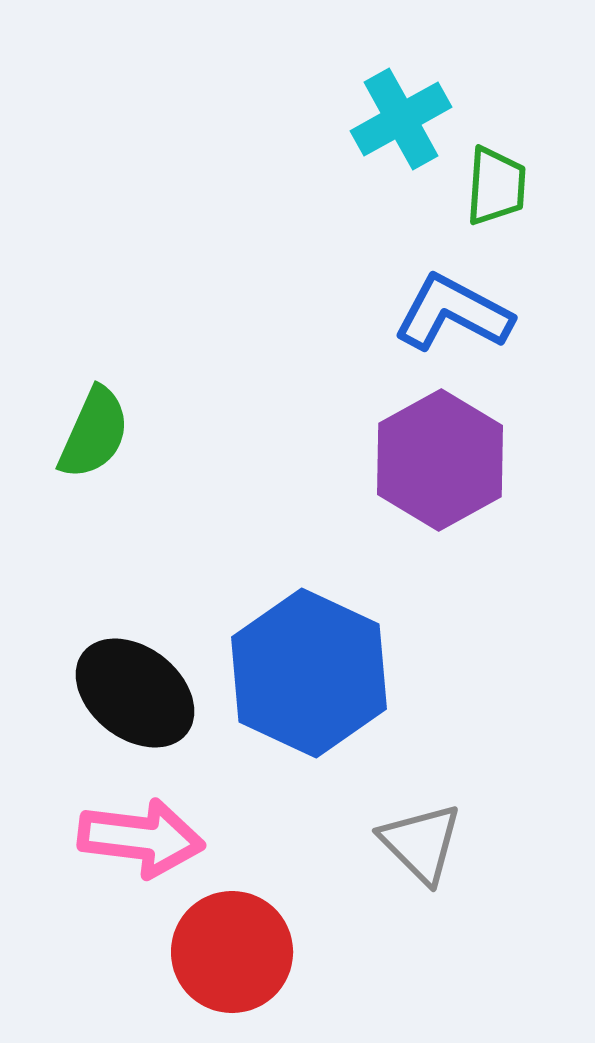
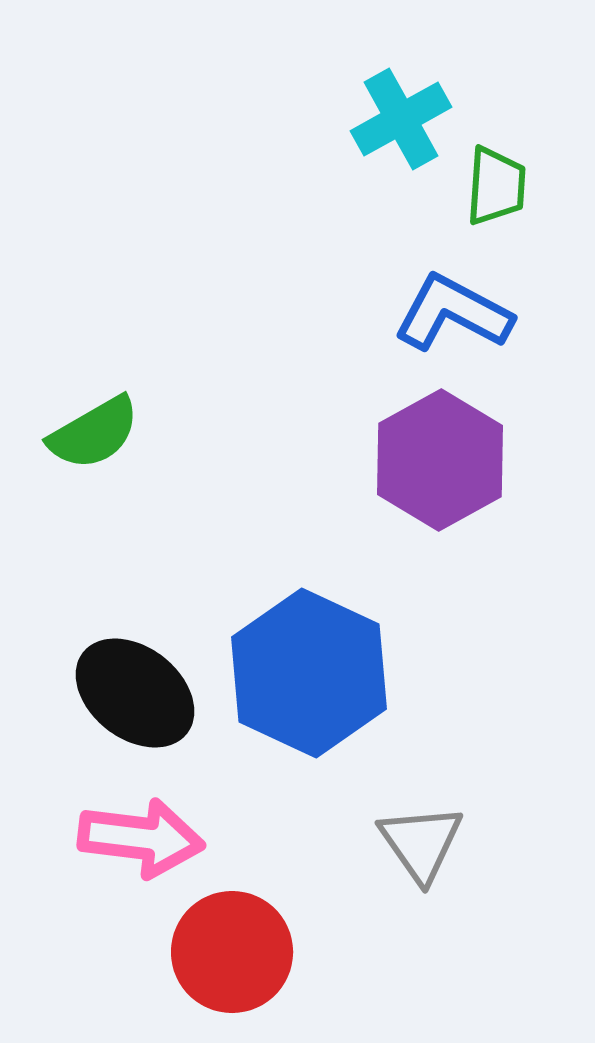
green semicircle: rotated 36 degrees clockwise
gray triangle: rotated 10 degrees clockwise
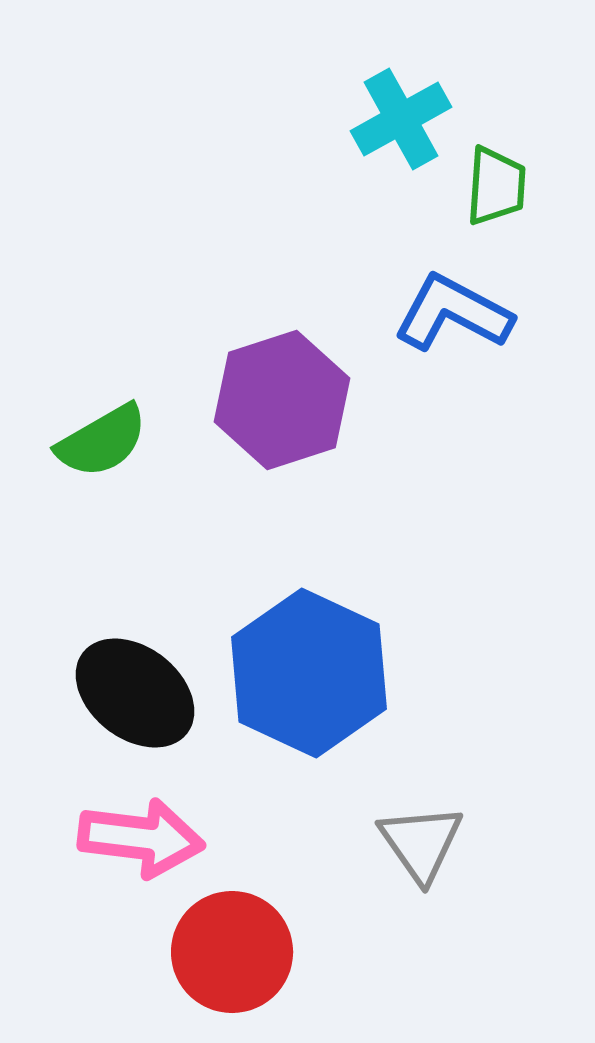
green semicircle: moved 8 px right, 8 px down
purple hexagon: moved 158 px left, 60 px up; rotated 11 degrees clockwise
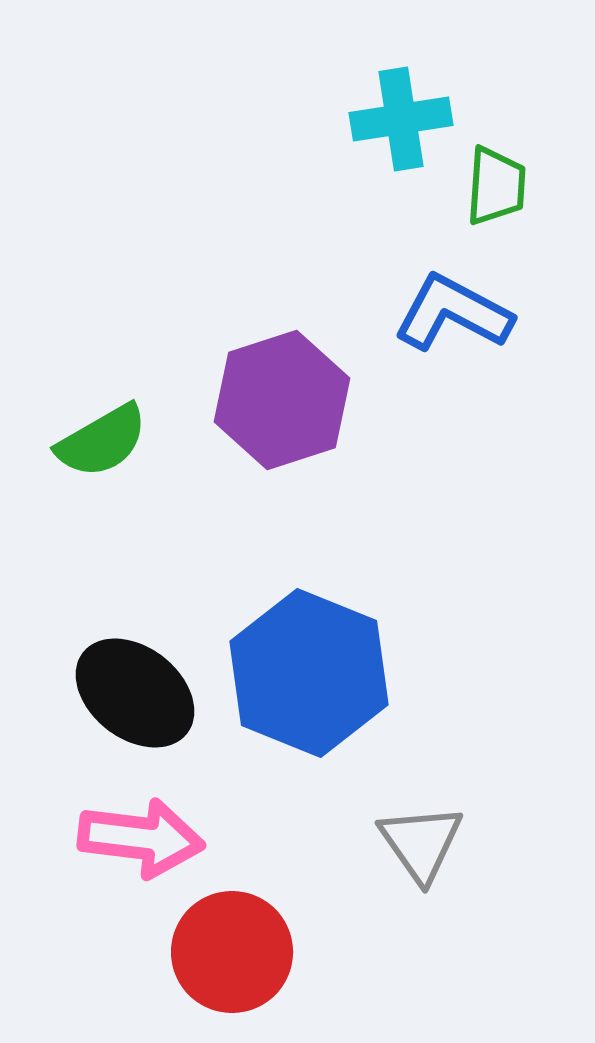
cyan cross: rotated 20 degrees clockwise
blue hexagon: rotated 3 degrees counterclockwise
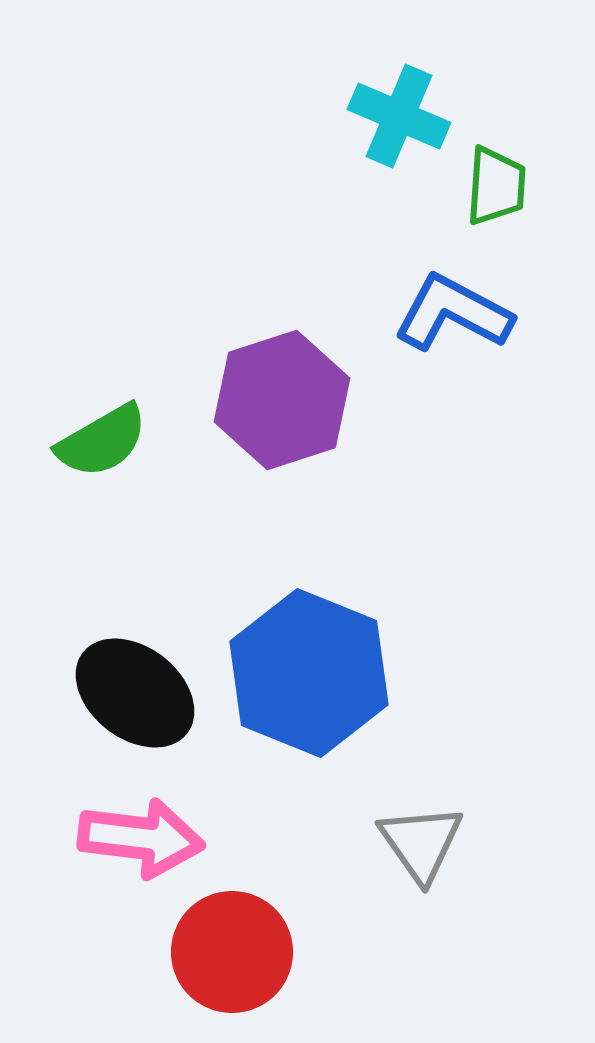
cyan cross: moved 2 px left, 3 px up; rotated 32 degrees clockwise
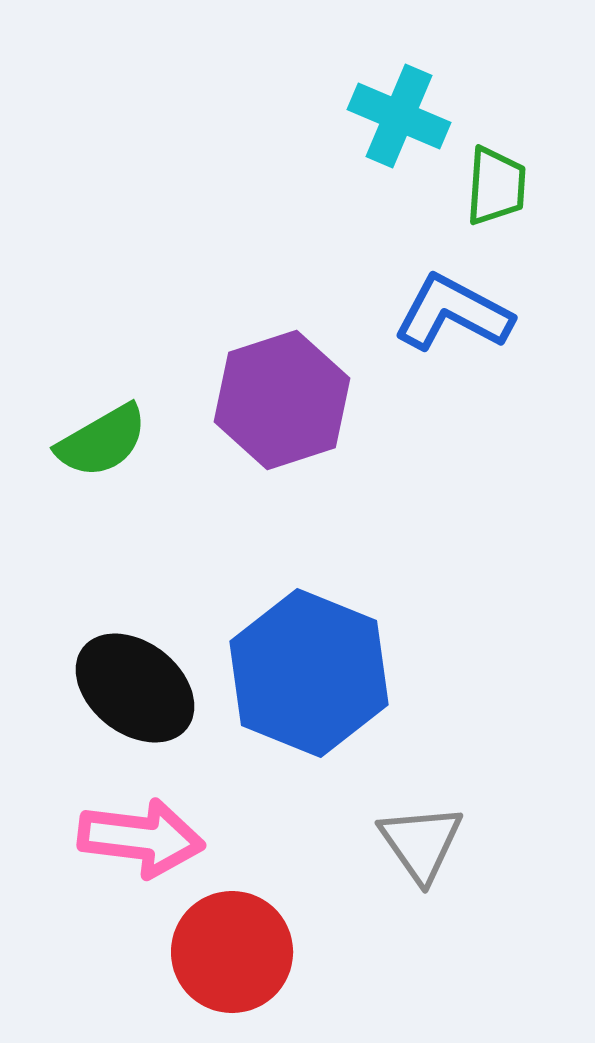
black ellipse: moved 5 px up
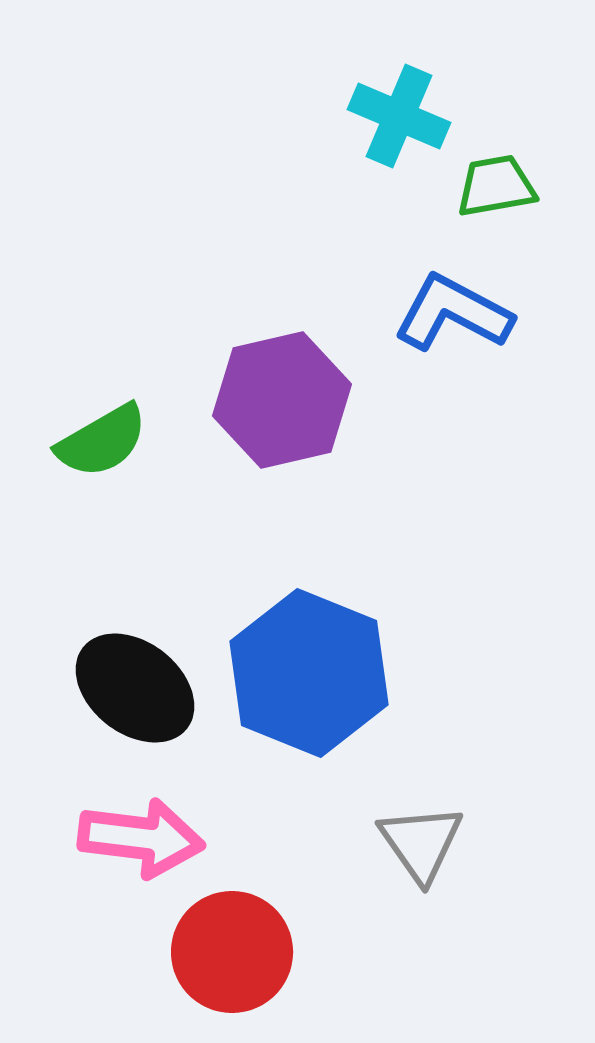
green trapezoid: rotated 104 degrees counterclockwise
purple hexagon: rotated 5 degrees clockwise
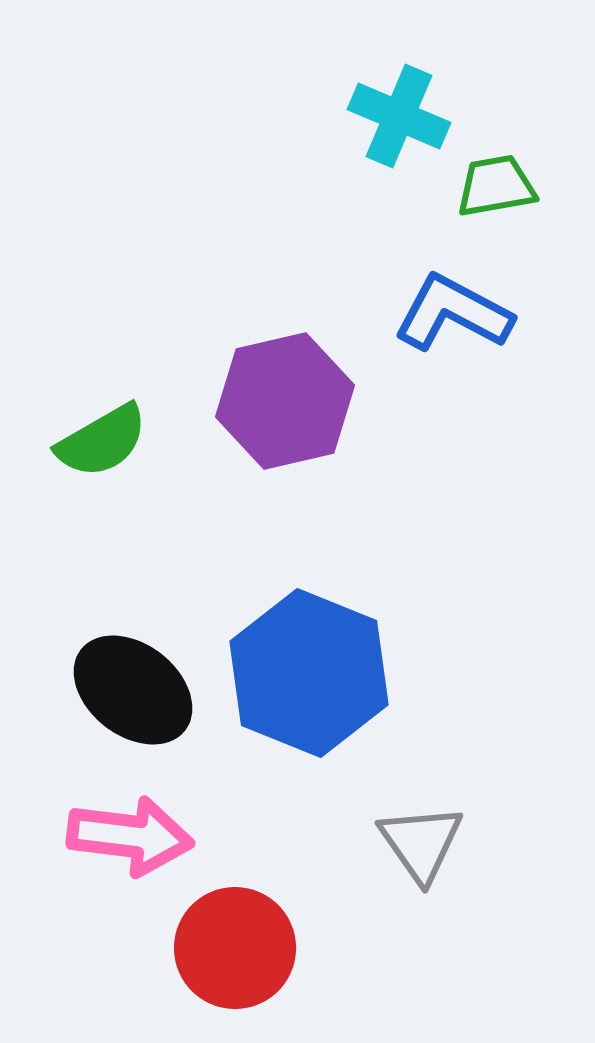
purple hexagon: moved 3 px right, 1 px down
black ellipse: moved 2 px left, 2 px down
pink arrow: moved 11 px left, 2 px up
red circle: moved 3 px right, 4 px up
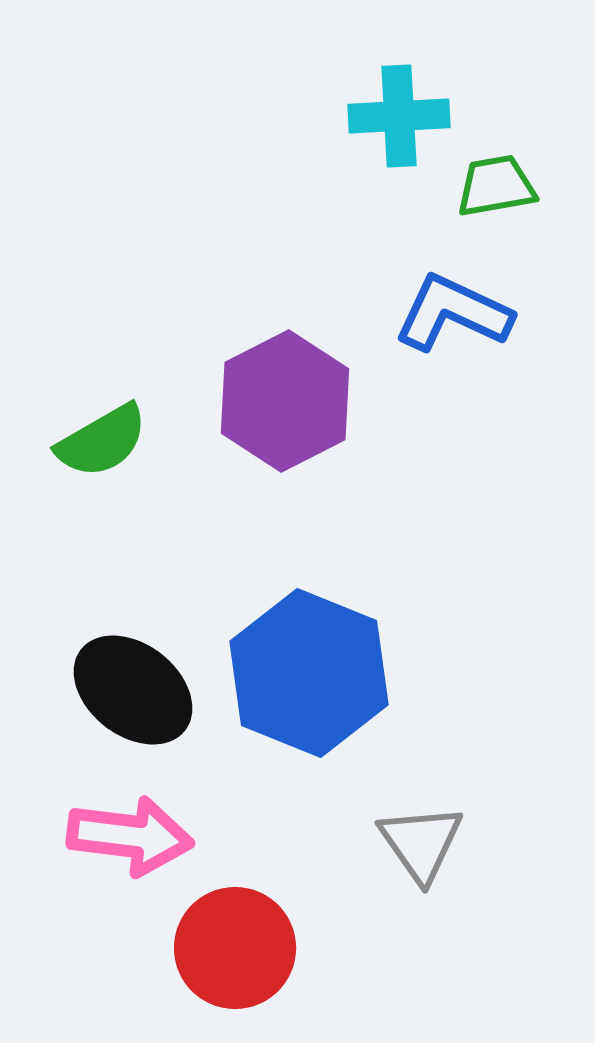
cyan cross: rotated 26 degrees counterclockwise
blue L-shape: rotated 3 degrees counterclockwise
purple hexagon: rotated 14 degrees counterclockwise
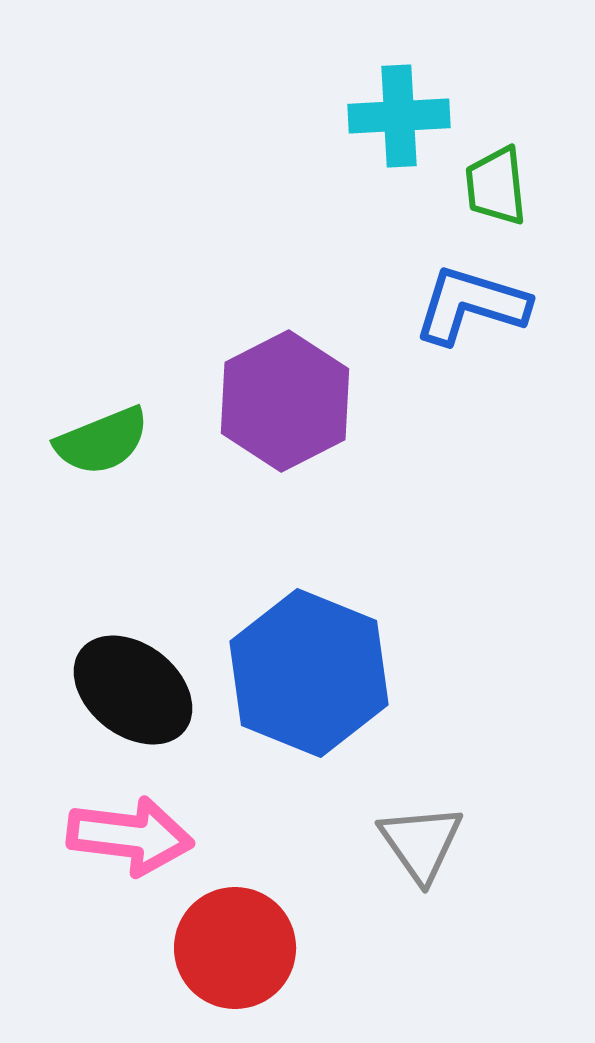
green trapezoid: rotated 86 degrees counterclockwise
blue L-shape: moved 18 px right, 8 px up; rotated 8 degrees counterclockwise
green semicircle: rotated 8 degrees clockwise
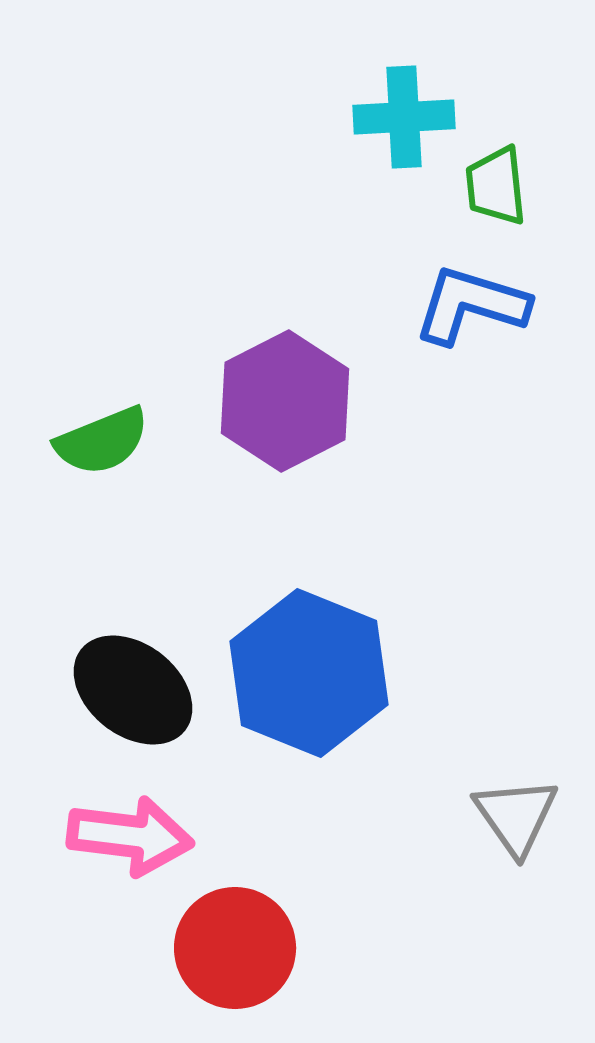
cyan cross: moved 5 px right, 1 px down
gray triangle: moved 95 px right, 27 px up
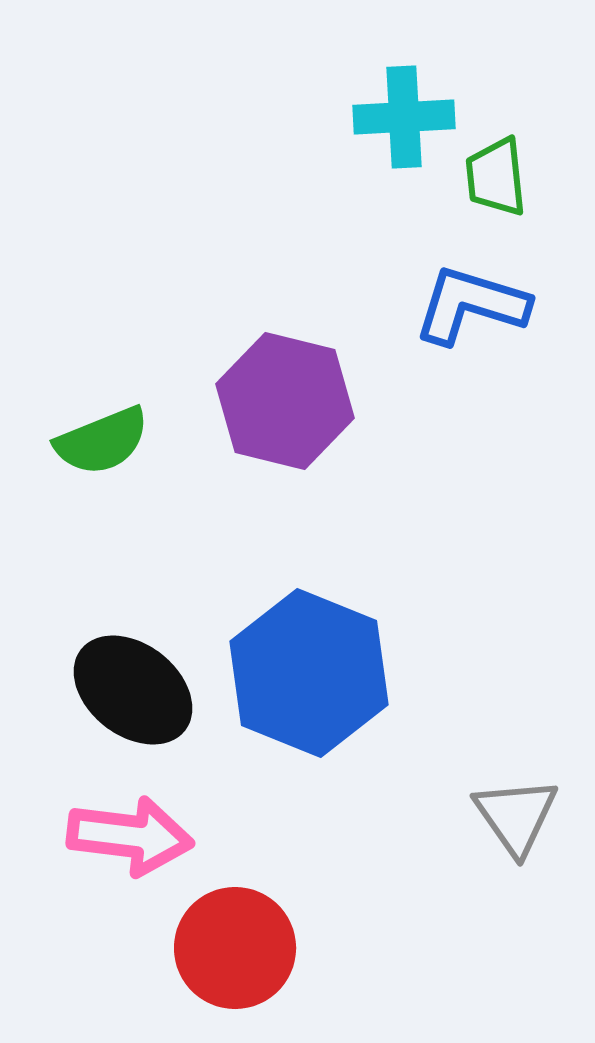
green trapezoid: moved 9 px up
purple hexagon: rotated 19 degrees counterclockwise
